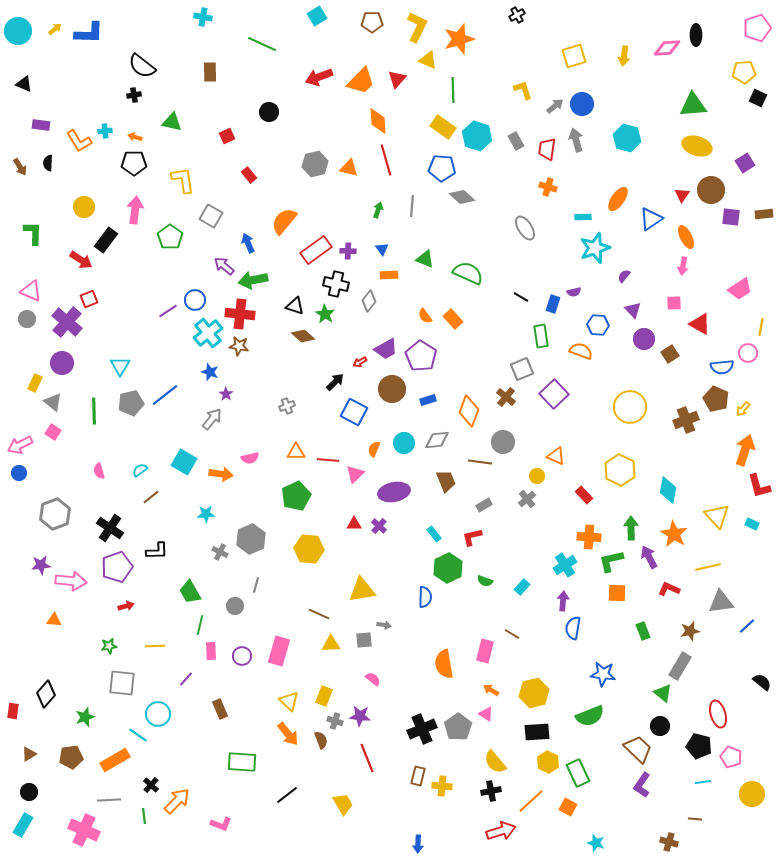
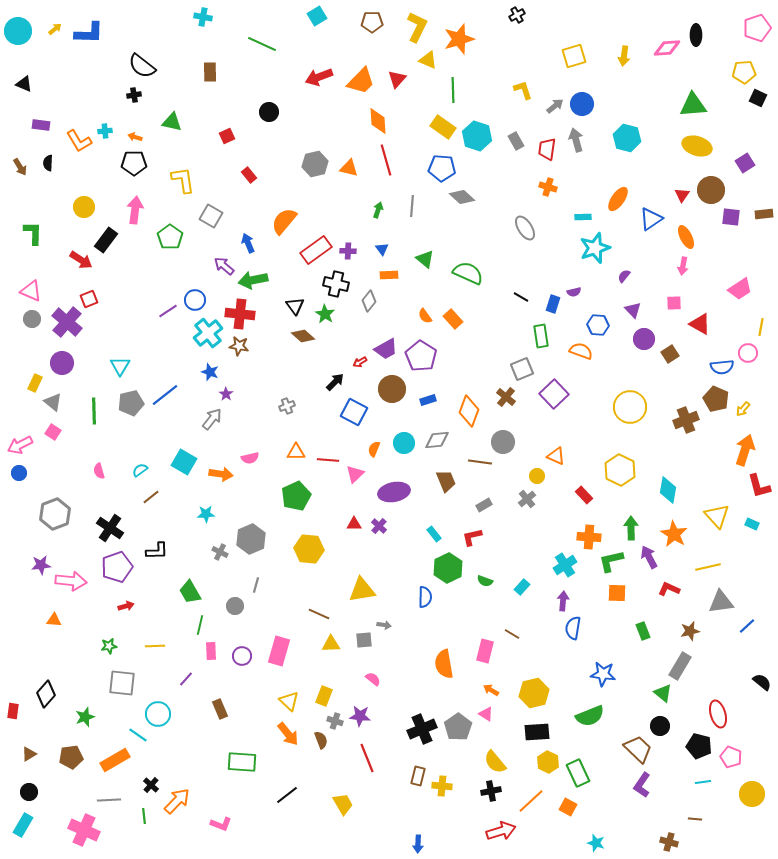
green triangle at (425, 259): rotated 18 degrees clockwise
black triangle at (295, 306): rotated 36 degrees clockwise
gray circle at (27, 319): moved 5 px right
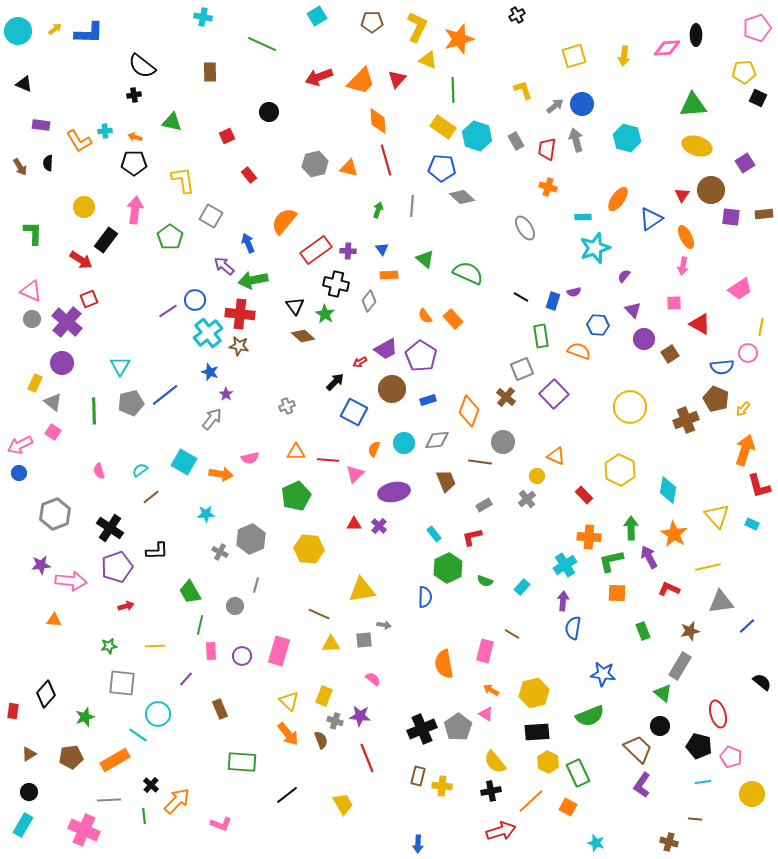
blue rectangle at (553, 304): moved 3 px up
orange semicircle at (581, 351): moved 2 px left
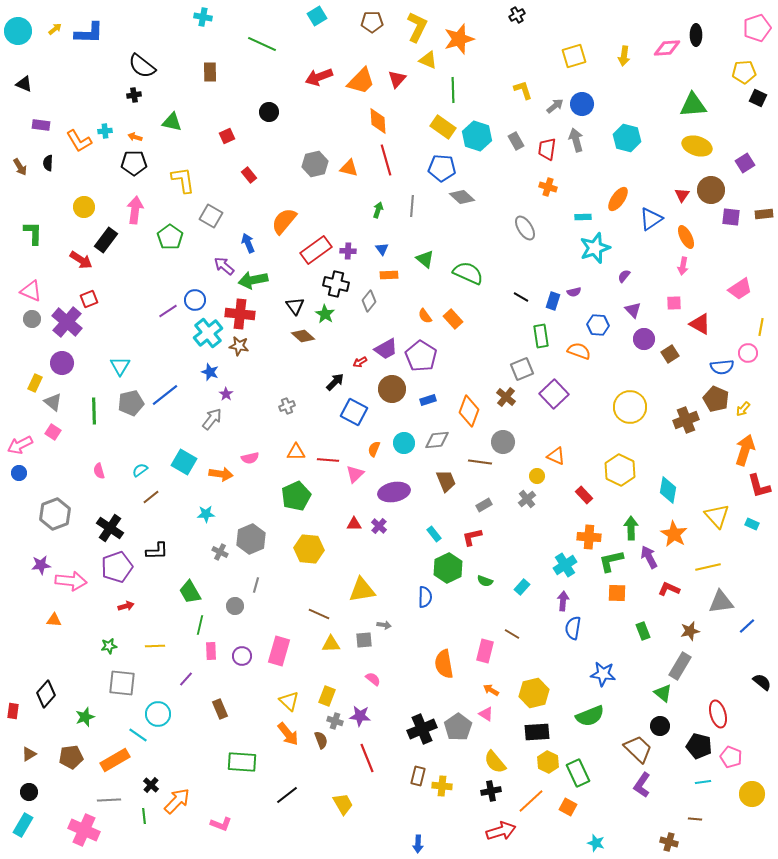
yellow rectangle at (324, 696): moved 3 px right
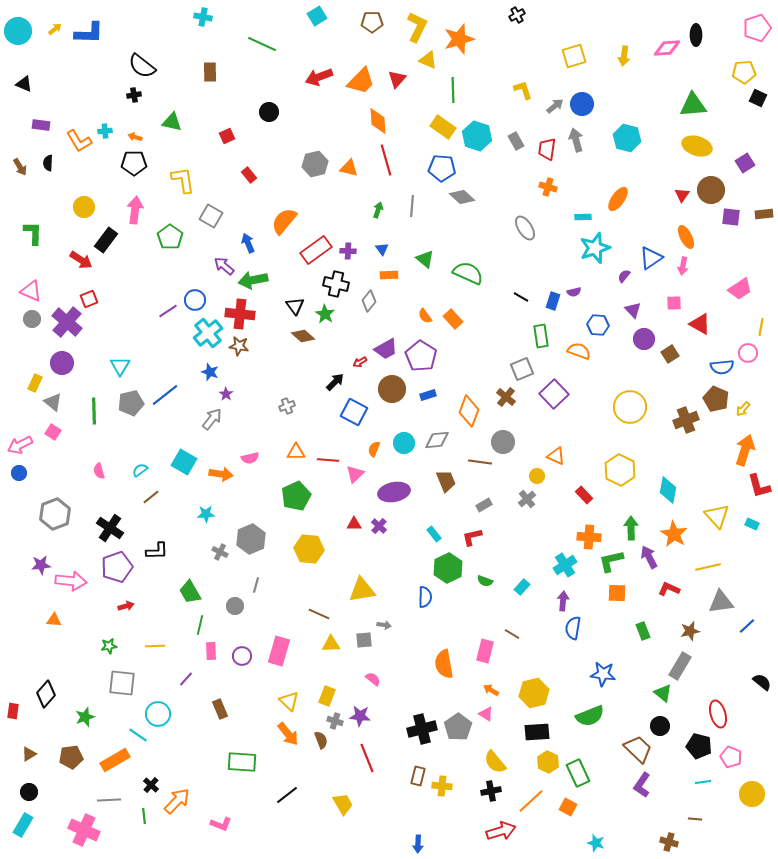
blue triangle at (651, 219): moved 39 px down
blue rectangle at (428, 400): moved 5 px up
black cross at (422, 729): rotated 8 degrees clockwise
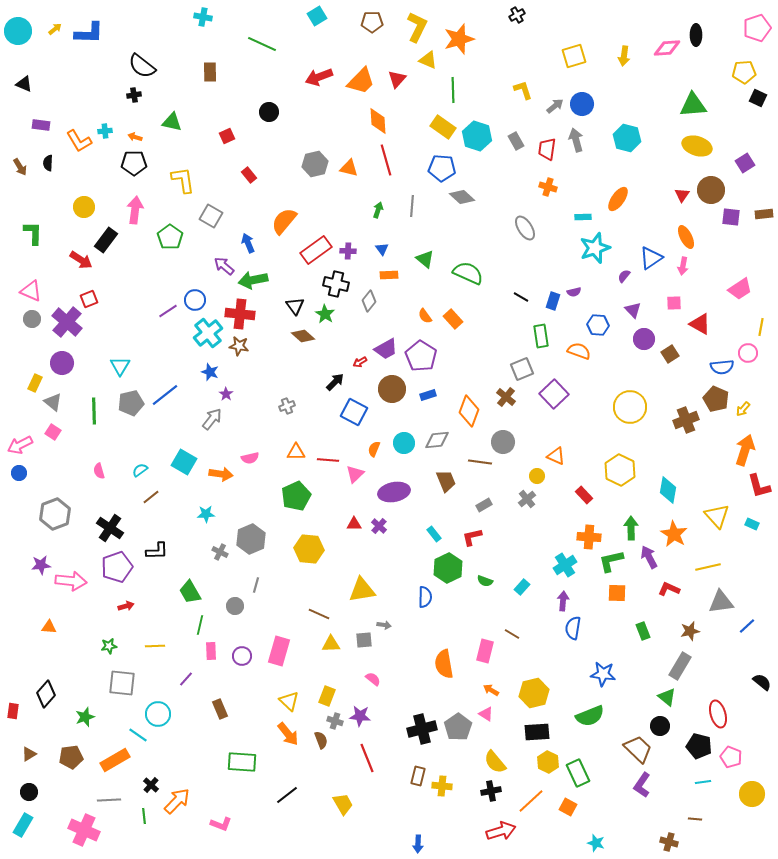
orange triangle at (54, 620): moved 5 px left, 7 px down
green triangle at (663, 693): moved 4 px right, 4 px down
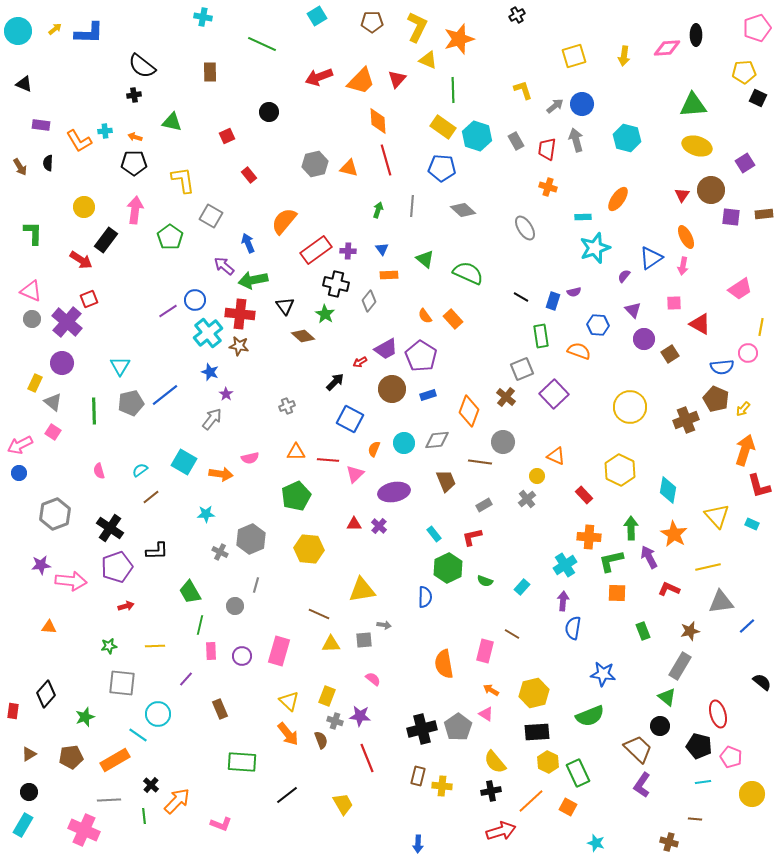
gray diamond at (462, 197): moved 1 px right, 13 px down
black triangle at (295, 306): moved 10 px left
blue square at (354, 412): moved 4 px left, 7 px down
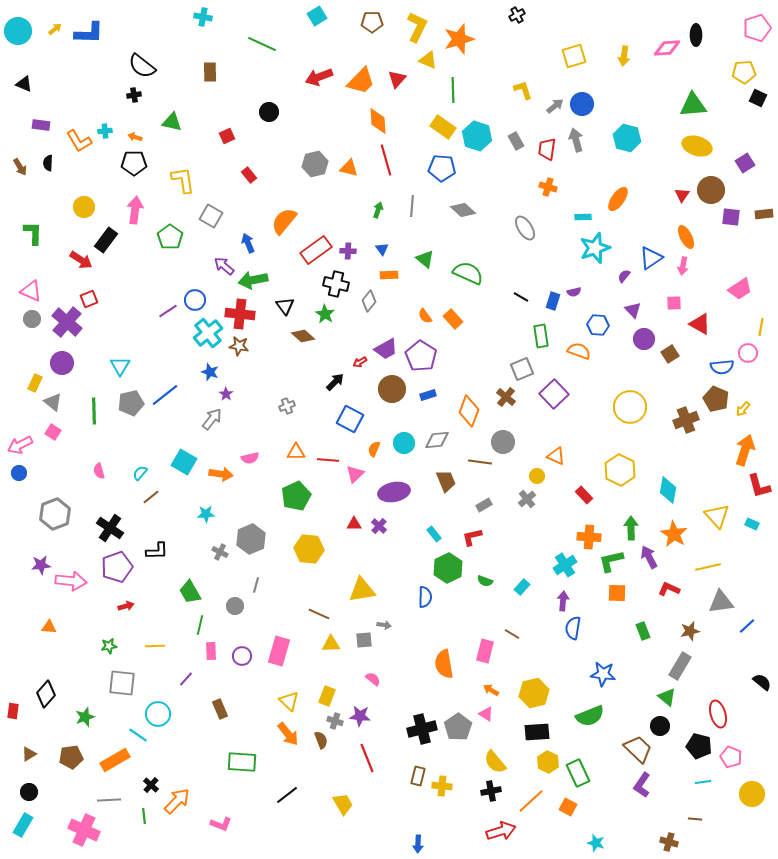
cyan semicircle at (140, 470): moved 3 px down; rotated 14 degrees counterclockwise
